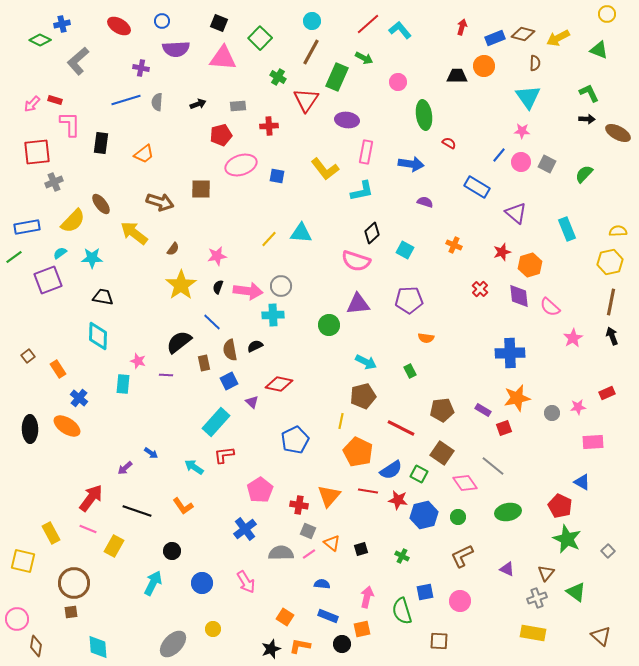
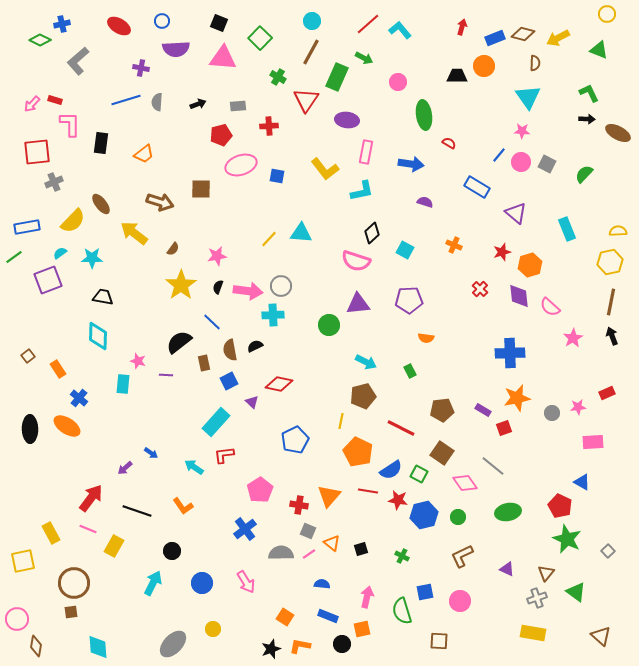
yellow square at (23, 561): rotated 25 degrees counterclockwise
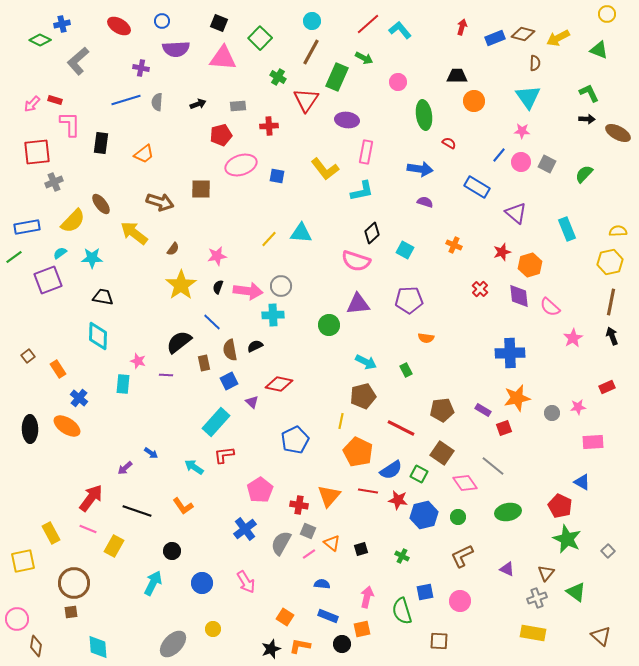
orange circle at (484, 66): moved 10 px left, 35 px down
blue arrow at (411, 164): moved 9 px right, 5 px down
green rectangle at (410, 371): moved 4 px left, 1 px up
red rectangle at (607, 393): moved 6 px up
gray semicircle at (281, 553): moved 10 px up; rotated 60 degrees counterclockwise
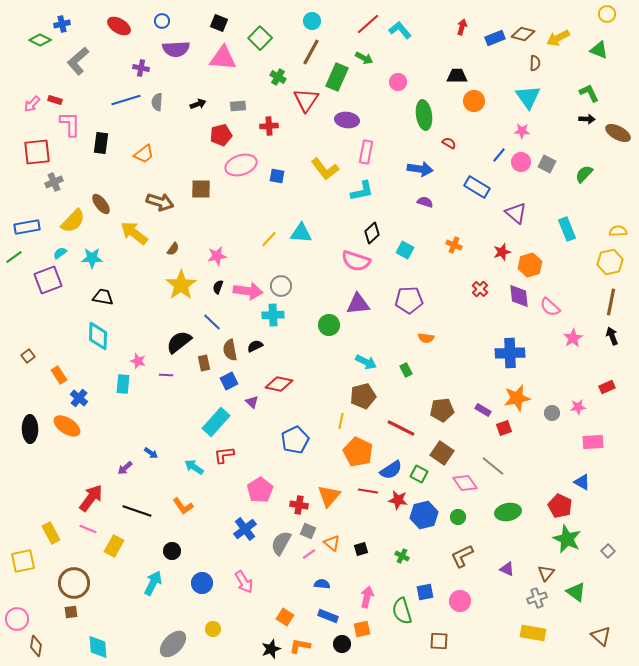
orange rectangle at (58, 369): moved 1 px right, 6 px down
pink arrow at (246, 582): moved 2 px left
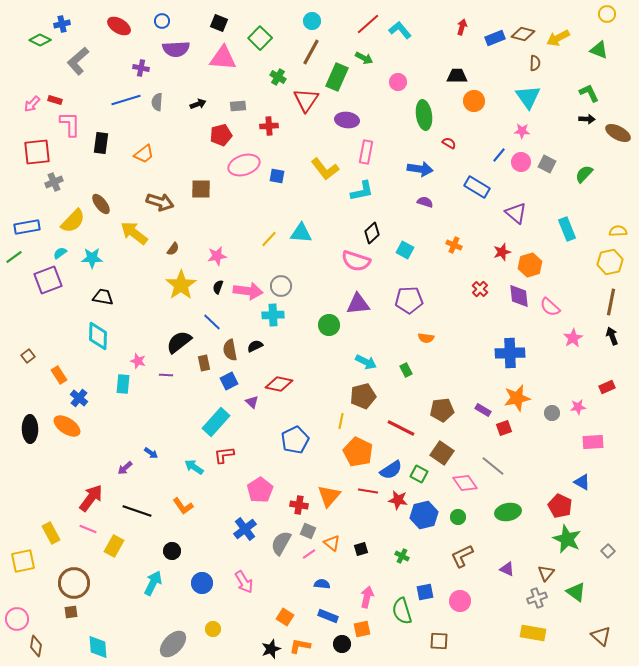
pink ellipse at (241, 165): moved 3 px right
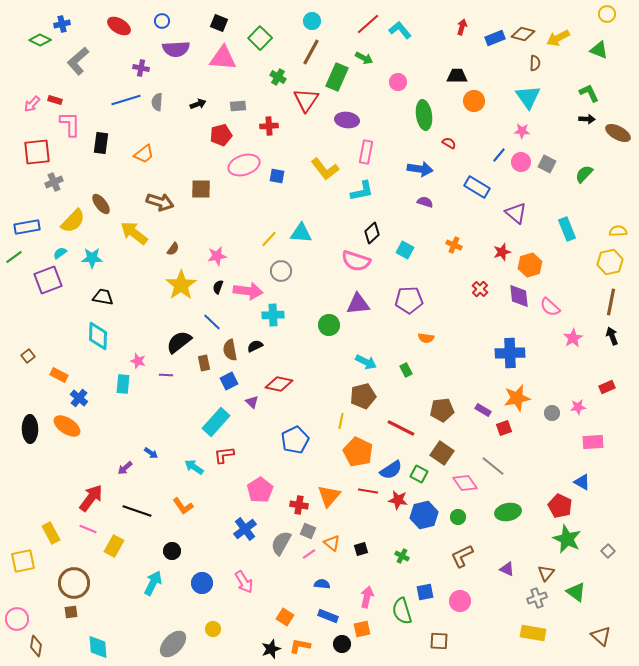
gray circle at (281, 286): moved 15 px up
orange rectangle at (59, 375): rotated 30 degrees counterclockwise
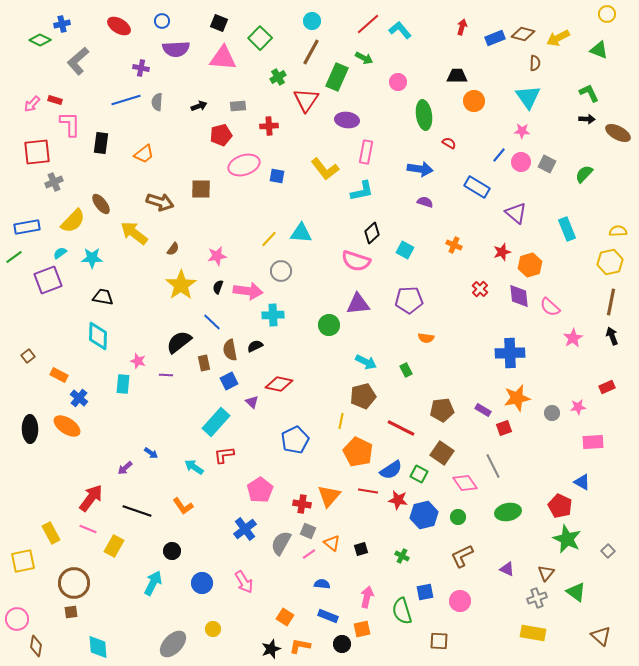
green cross at (278, 77): rotated 28 degrees clockwise
black arrow at (198, 104): moved 1 px right, 2 px down
gray line at (493, 466): rotated 25 degrees clockwise
red cross at (299, 505): moved 3 px right, 1 px up
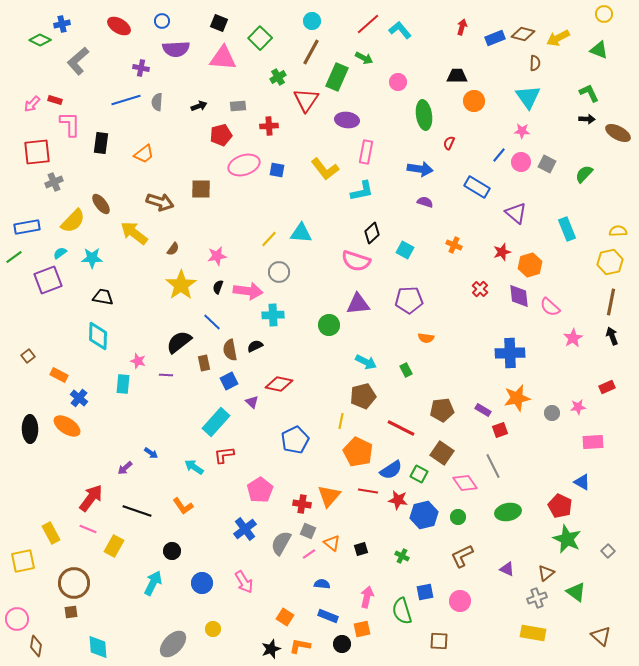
yellow circle at (607, 14): moved 3 px left
red semicircle at (449, 143): rotated 96 degrees counterclockwise
blue square at (277, 176): moved 6 px up
gray circle at (281, 271): moved 2 px left, 1 px down
red square at (504, 428): moved 4 px left, 2 px down
brown triangle at (546, 573): rotated 12 degrees clockwise
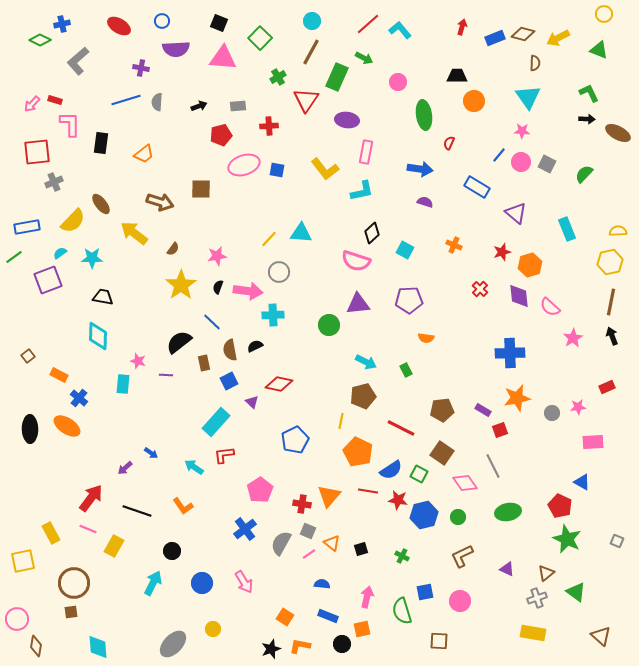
gray square at (608, 551): moved 9 px right, 10 px up; rotated 24 degrees counterclockwise
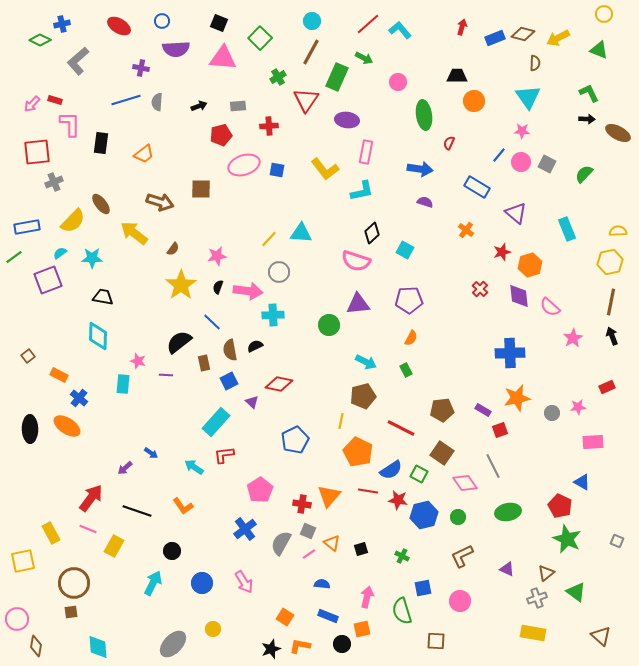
orange cross at (454, 245): moved 12 px right, 15 px up; rotated 14 degrees clockwise
orange semicircle at (426, 338): moved 15 px left; rotated 70 degrees counterclockwise
blue square at (425, 592): moved 2 px left, 4 px up
brown square at (439, 641): moved 3 px left
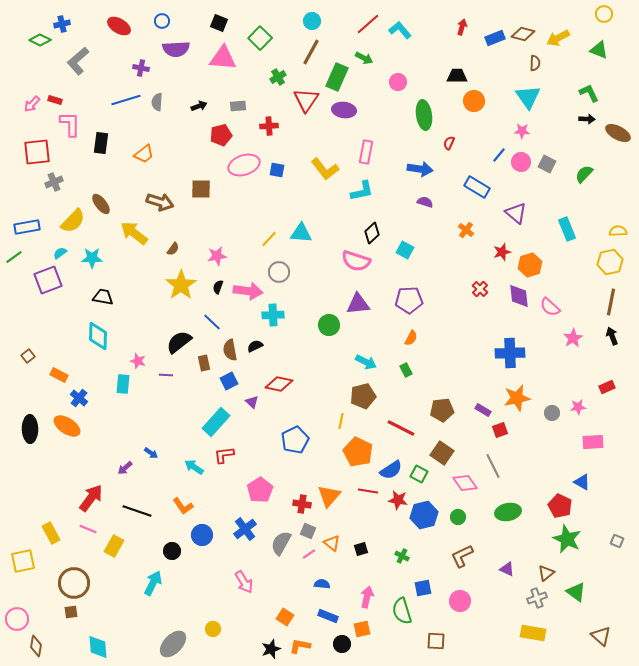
purple ellipse at (347, 120): moved 3 px left, 10 px up
blue circle at (202, 583): moved 48 px up
